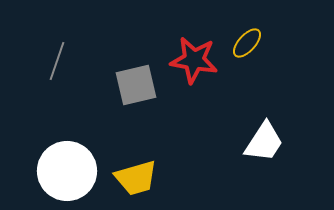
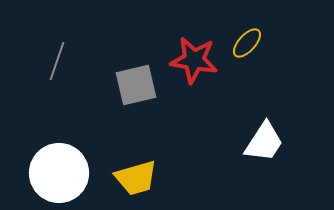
white circle: moved 8 px left, 2 px down
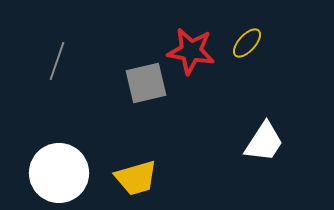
red star: moved 3 px left, 9 px up
gray square: moved 10 px right, 2 px up
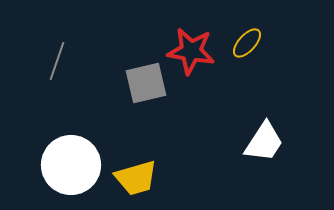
white circle: moved 12 px right, 8 px up
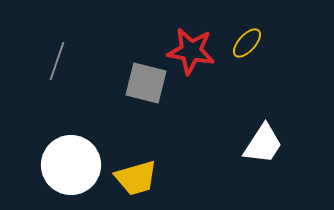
gray square: rotated 27 degrees clockwise
white trapezoid: moved 1 px left, 2 px down
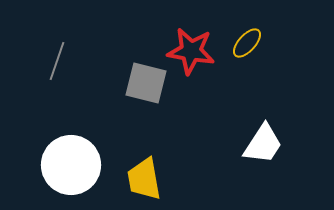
yellow trapezoid: moved 8 px right, 1 px down; rotated 96 degrees clockwise
